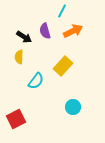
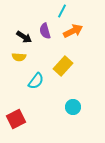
yellow semicircle: rotated 88 degrees counterclockwise
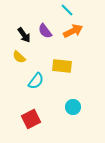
cyan line: moved 5 px right, 1 px up; rotated 72 degrees counterclockwise
purple semicircle: rotated 21 degrees counterclockwise
black arrow: moved 2 px up; rotated 21 degrees clockwise
yellow semicircle: rotated 40 degrees clockwise
yellow rectangle: moved 1 px left; rotated 54 degrees clockwise
red square: moved 15 px right
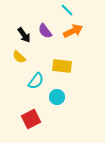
cyan circle: moved 16 px left, 10 px up
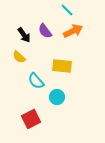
cyan semicircle: rotated 102 degrees clockwise
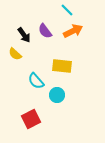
yellow semicircle: moved 4 px left, 3 px up
cyan circle: moved 2 px up
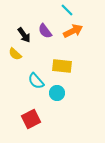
cyan circle: moved 2 px up
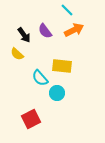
orange arrow: moved 1 px right, 1 px up
yellow semicircle: moved 2 px right
cyan semicircle: moved 4 px right, 3 px up
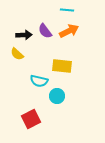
cyan line: rotated 40 degrees counterclockwise
orange arrow: moved 5 px left, 1 px down
black arrow: rotated 56 degrees counterclockwise
cyan semicircle: moved 1 px left, 3 px down; rotated 36 degrees counterclockwise
cyan circle: moved 3 px down
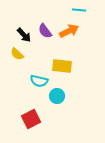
cyan line: moved 12 px right
black arrow: rotated 49 degrees clockwise
